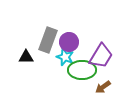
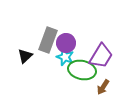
purple circle: moved 3 px left, 1 px down
black triangle: moved 1 px left, 1 px up; rotated 42 degrees counterclockwise
green ellipse: rotated 12 degrees clockwise
brown arrow: rotated 21 degrees counterclockwise
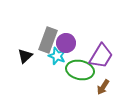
cyan star: moved 8 px left, 1 px up
green ellipse: moved 2 px left
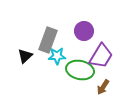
purple circle: moved 18 px right, 12 px up
cyan star: rotated 24 degrees counterclockwise
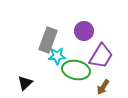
black triangle: moved 27 px down
green ellipse: moved 4 px left
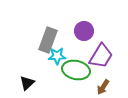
black triangle: moved 2 px right
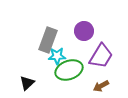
green ellipse: moved 7 px left; rotated 32 degrees counterclockwise
brown arrow: moved 2 px left, 1 px up; rotated 28 degrees clockwise
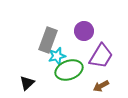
cyan star: rotated 12 degrees counterclockwise
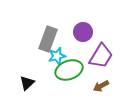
purple circle: moved 1 px left, 1 px down
gray rectangle: moved 1 px up
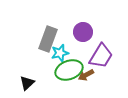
cyan star: moved 3 px right, 3 px up
brown arrow: moved 15 px left, 11 px up
